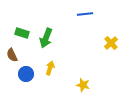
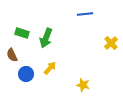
yellow arrow: rotated 24 degrees clockwise
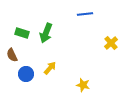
green arrow: moved 5 px up
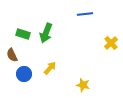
green rectangle: moved 1 px right, 1 px down
blue circle: moved 2 px left
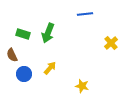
green arrow: moved 2 px right
yellow star: moved 1 px left, 1 px down
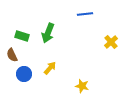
green rectangle: moved 1 px left, 2 px down
yellow cross: moved 1 px up
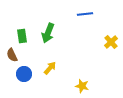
green rectangle: rotated 64 degrees clockwise
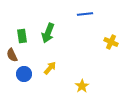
yellow cross: rotated 24 degrees counterclockwise
yellow star: rotated 24 degrees clockwise
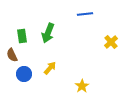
yellow cross: rotated 24 degrees clockwise
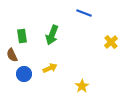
blue line: moved 1 px left, 1 px up; rotated 28 degrees clockwise
green arrow: moved 4 px right, 2 px down
yellow arrow: rotated 24 degrees clockwise
